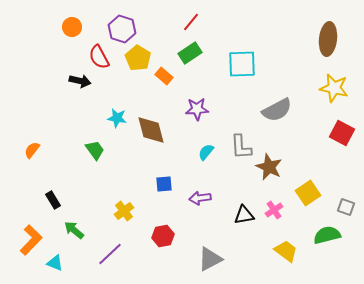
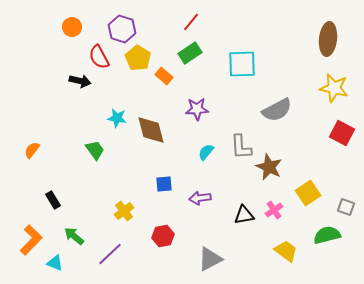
green arrow: moved 6 px down
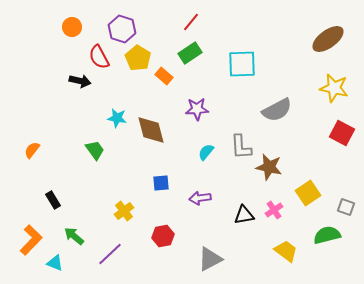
brown ellipse: rotated 48 degrees clockwise
brown star: rotated 12 degrees counterclockwise
blue square: moved 3 px left, 1 px up
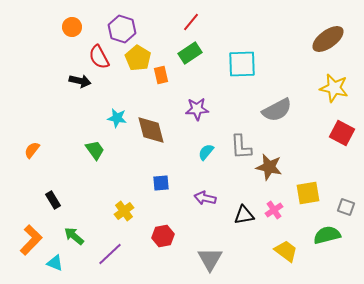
orange rectangle: moved 3 px left, 1 px up; rotated 36 degrees clockwise
yellow square: rotated 25 degrees clockwise
purple arrow: moved 5 px right; rotated 20 degrees clockwise
gray triangle: rotated 32 degrees counterclockwise
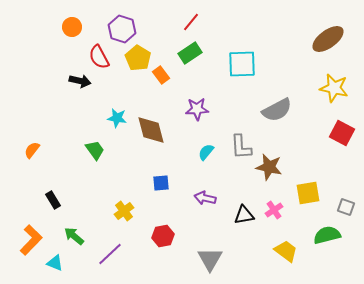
orange rectangle: rotated 24 degrees counterclockwise
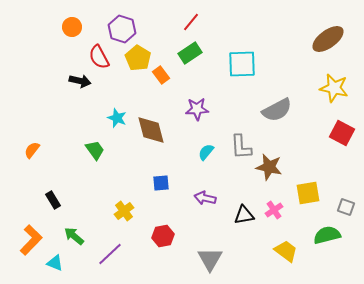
cyan star: rotated 12 degrees clockwise
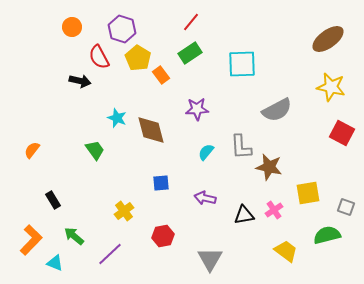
yellow star: moved 3 px left, 1 px up
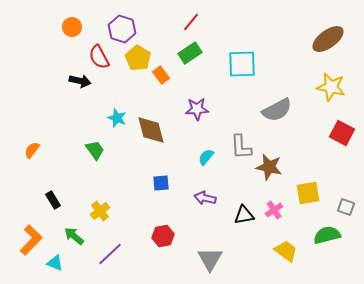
cyan semicircle: moved 5 px down
yellow cross: moved 24 px left
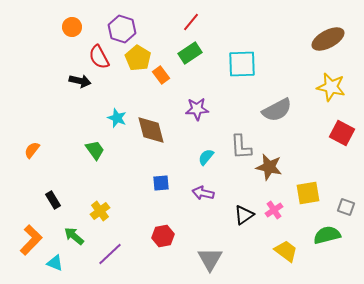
brown ellipse: rotated 8 degrees clockwise
purple arrow: moved 2 px left, 5 px up
black triangle: rotated 25 degrees counterclockwise
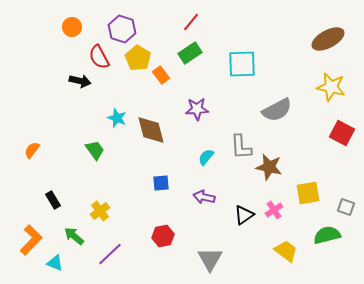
purple arrow: moved 1 px right, 4 px down
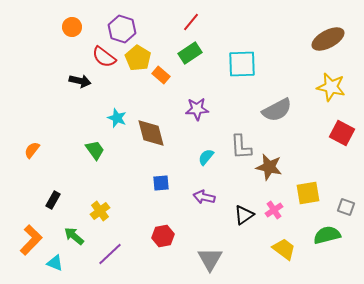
red semicircle: moved 5 px right; rotated 25 degrees counterclockwise
orange rectangle: rotated 12 degrees counterclockwise
brown diamond: moved 3 px down
black rectangle: rotated 60 degrees clockwise
yellow trapezoid: moved 2 px left, 2 px up
